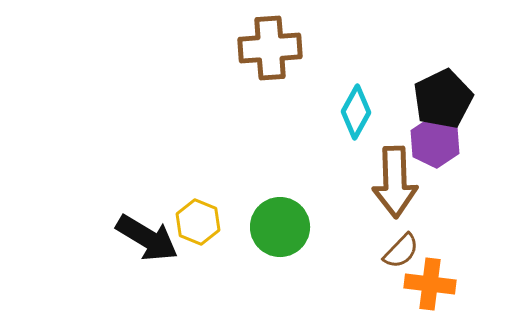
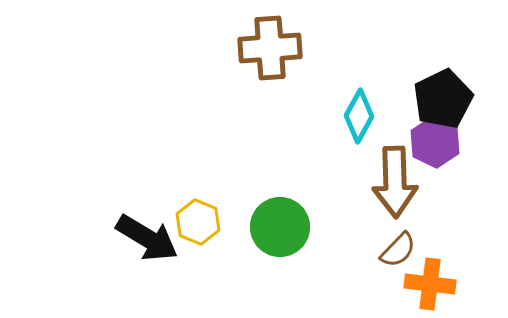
cyan diamond: moved 3 px right, 4 px down
brown semicircle: moved 3 px left, 1 px up
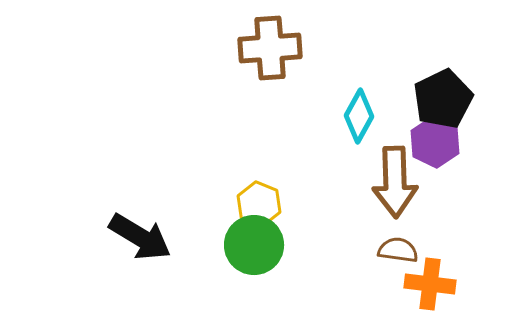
yellow hexagon: moved 61 px right, 18 px up
green circle: moved 26 px left, 18 px down
black arrow: moved 7 px left, 1 px up
brown semicircle: rotated 126 degrees counterclockwise
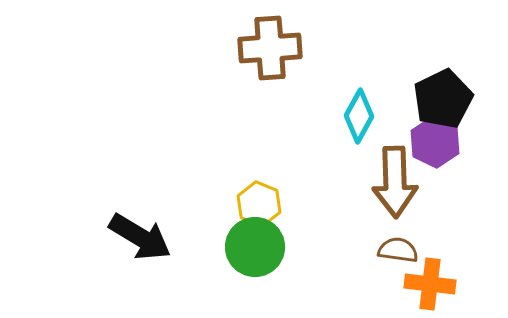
green circle: moved 1 px right, 2 px down
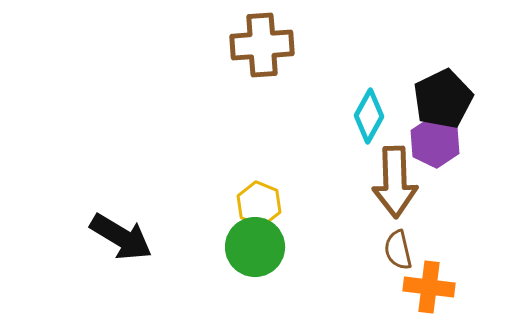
brown cross: moved 8 px left, 3 px up
cyan diamond: moved 10 px right
black arrow: moved 19 px left
brown semicircle: rotated 111 degrees counterclockwise
orange cross: moved 1 px left, 3 px down
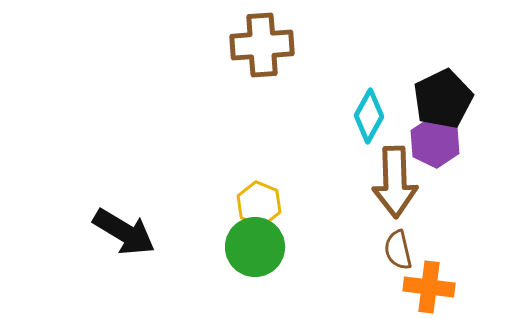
black arrow: moved 3 px right, 5 px up
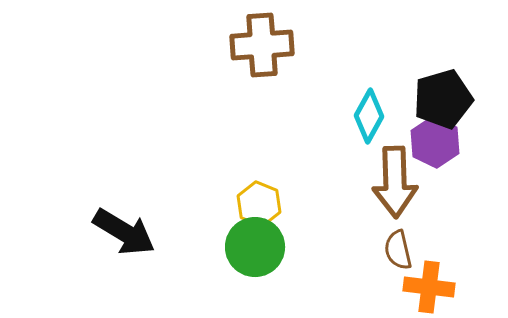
black pentagon: rotated 10 degrees clockwise
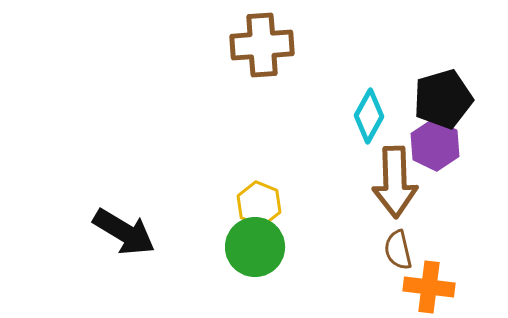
purple hexagon: moved 3 px down
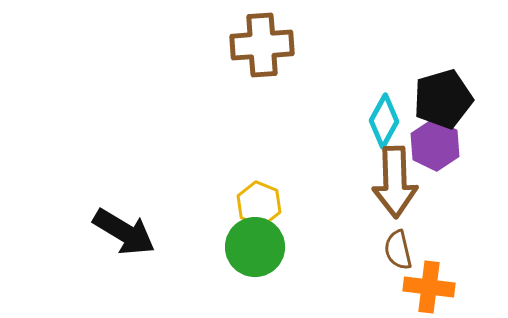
cyan diamond: moved 15 px right, 5 px down
